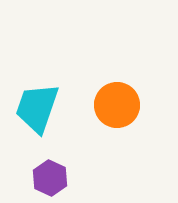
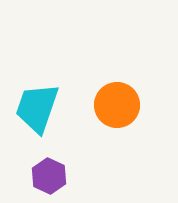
purple hexagon: moved 1 px left, 2 px up
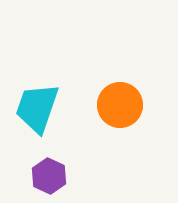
orange circle: moved 3 px right
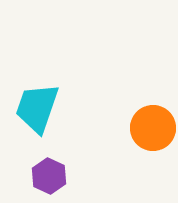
orange circle: moved 33 px right, 23 px down
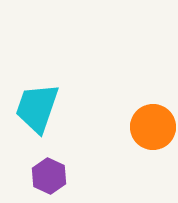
orange circle: moved 1 px up
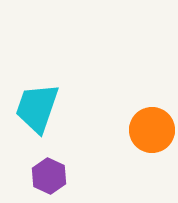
orange circle: moved 1 px left, 3 px down
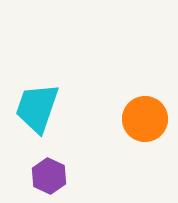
orange circle: moved 7 px left, 11 px up
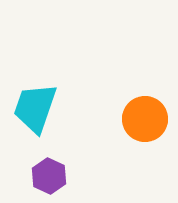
cyan trapezoid: moved 2 px left
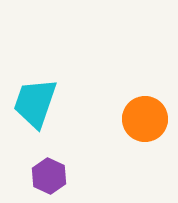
cyan trapezoid: moved 5 px up
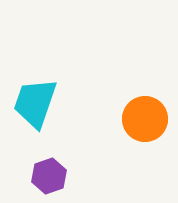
purple hexagon: rotated 16 degrees clockwise
